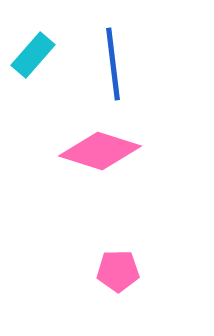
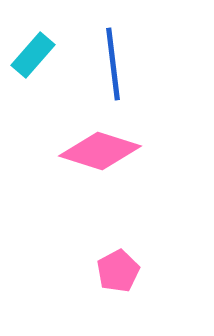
pink pentagon: rotated 27 degrees counterclockwise
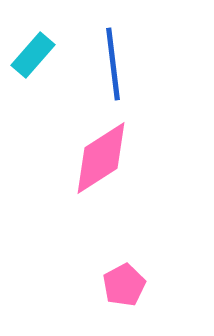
pink diamond: moved 1 px right, 7 px down; rotated 50 degrees counterclockwise
pink pentagon: moved 6 px right, 14 px down
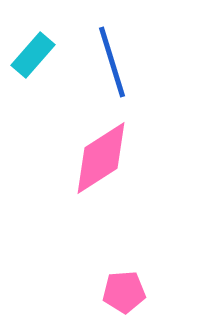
blue line: moved 1 px left, 2 px up; rotated 10 degrees counterclockwise
pink pentagon: moved 7 px down; rotated 24 degrees clockwise
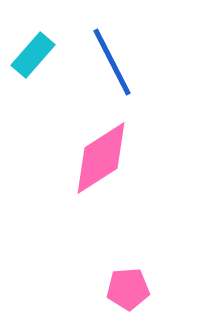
blue line: rotated 10 degrees counterclockwise
pink pentagon: moved 4 px right, 3 px up
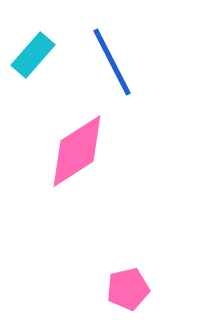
pink diamond: moved 24 px left, 7 px up
pink pentagon: rotated 9 degrees counterclockwise
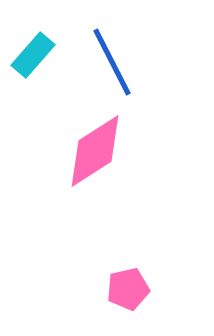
pink diamond: moved 18 px right
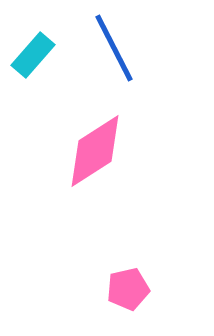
blue line: moved 2 px right, 14 px up
